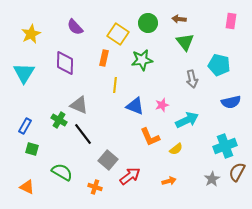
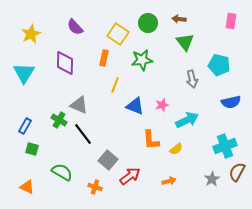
yellow line: rotated 14 degrees clockwise
orange L-shape: moved 1 px right, 3 px down; rotated 20 degrees clockwise
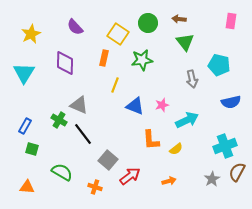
orange triangle: rotated 21 degrees counterclockwise
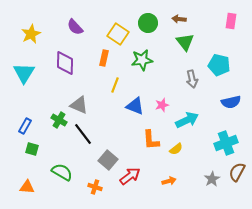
cyan cross: moved 1 px right, 3 px up
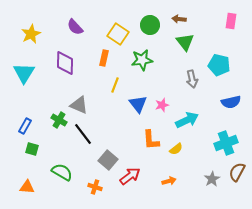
green circle: moved 2 px right, 2 px down
blue triangle: moved 3 px right, 2 px up; rotated 30 degrees clockwise
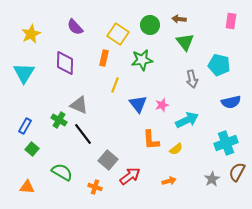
green square: rotated 24 degrees clockwise
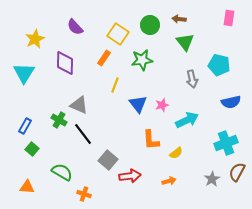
pink rectangle: moved 2 px left, 3 px up
yellow star: moved 4 px right, 5 px down
orange rectangle: rotated 21 degrees clockwise
yellow semicircle: moved 4 px down
red arrow: rotated 30 degrees clockwise
orange cross: moved 11 px left, 7 px down
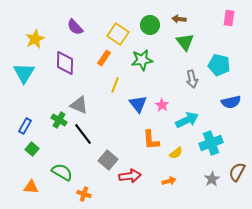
pink star: rotated 24 degrees counterclockwise
cyan cross: moved 15 px left
orange triangle: moved 4 px right
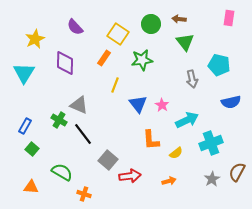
green circle: moved 1 px right, 1 px up
